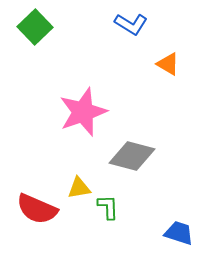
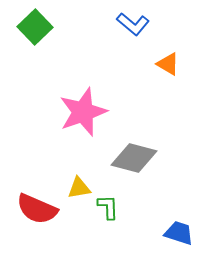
blue L-shape: moved 2 px right; rotated 8 degrees clockwise
gray diamond: moved 2 px right, 2 px down
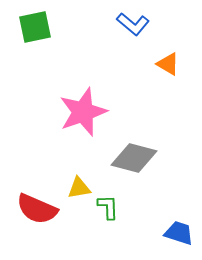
green square: rotated 32 degrees clockwise
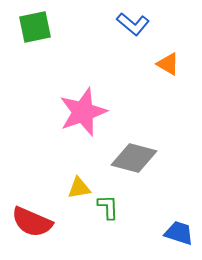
red semicircle: moved 5 px left, 13 px down
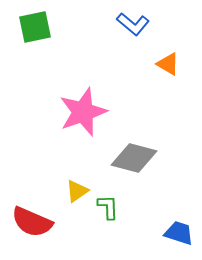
yellow triangle: moved 2 px left, 3 px down; rotated 25 degrees counterclockwise
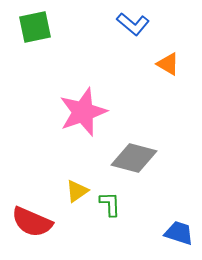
green L-shape: moved 2 px right, 3 px up
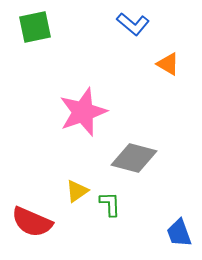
blue trapezoid: rotated 128 degrees counterclockwise
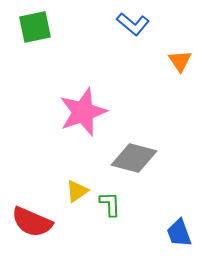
orange triangle: moved 12 px right, 3 px up; rotated 25 degrees clockwise
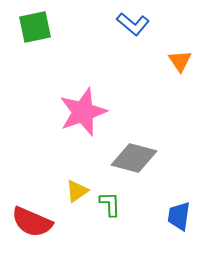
blue trapezoid: moved 17 px up; rotated 28 degrees clockwise
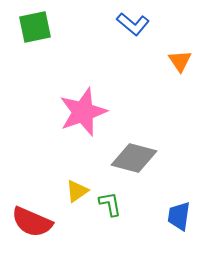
green L-shape: rotated 8 degrees counterclockwise
